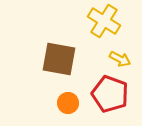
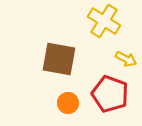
yellow arrow: moved 6 px right
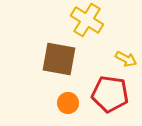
yellow cross: moved 17 px left, 1 px up
red pentagon: rotated 12 degrees counterclockwise
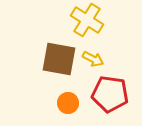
yellow arrow: moved 33 px left
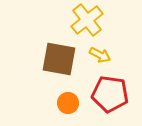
yellow cross: rotated 20 degrees clockwise
yellow arrow: moved 7 px right, 4 px up
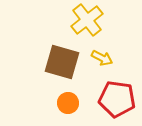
yellow arrow: moved 2 px right, 3 px down
brown square: moved 3 px right, 3 px down; rotated 6 degrees clockwise
red pentagon: moved 7 px right, 5 px down
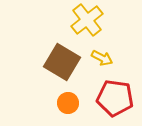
brown square: rotated 15 degrees clockwise
red pentagon: moved 2 px left, 1 px up
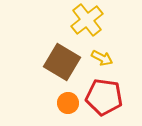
red pentagon: moved 11 px left, 1 px up
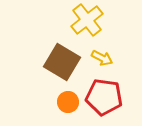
orange circle: moved 1 px up
